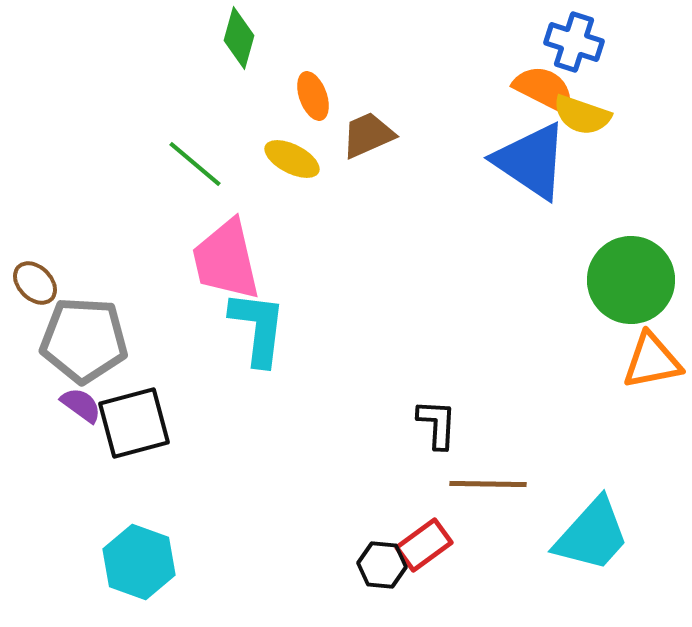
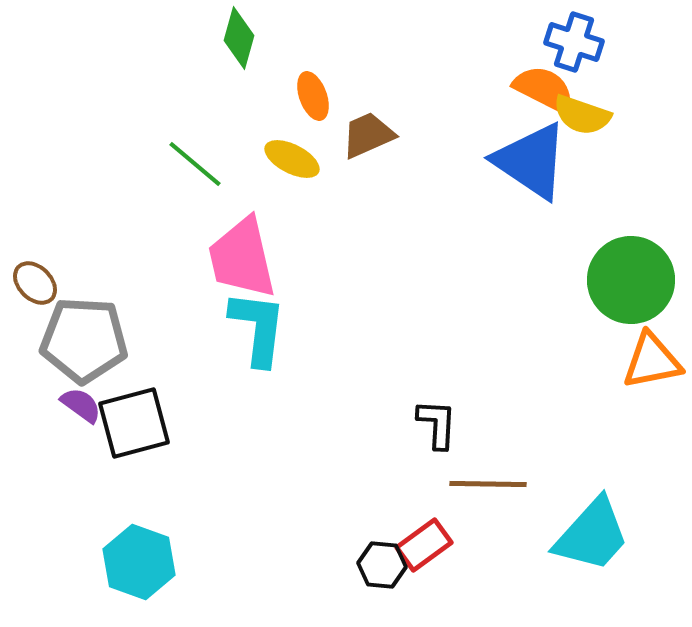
pink trapezoid: moved 16 px right, 2 px up
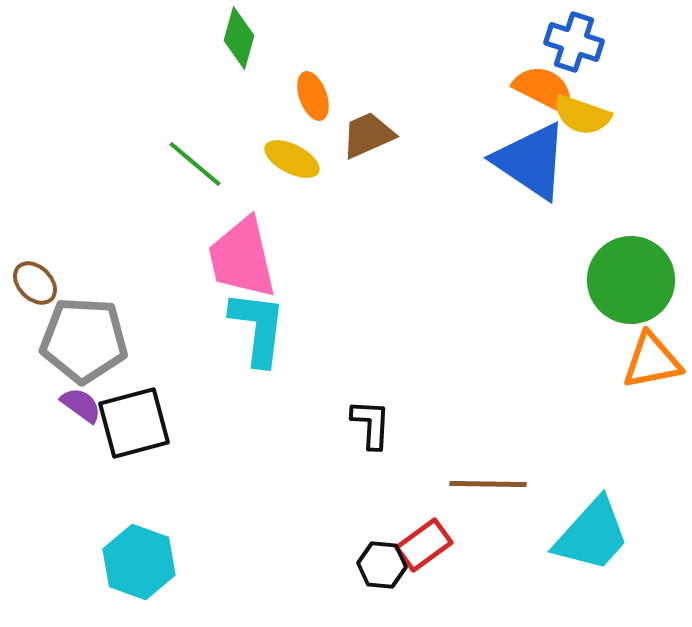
black L-shape: moved 66 px left
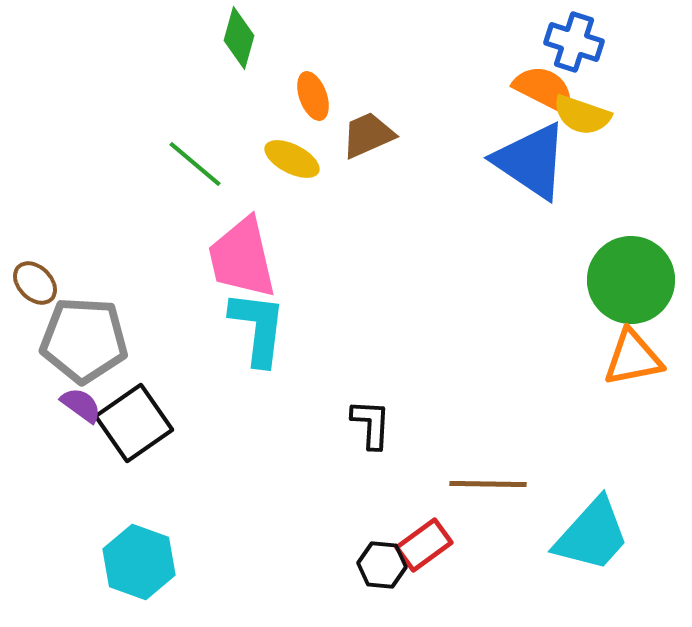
orange triangle: moved 19 px left, 3 px up
black square: rotated 20 degrees counterclockwise
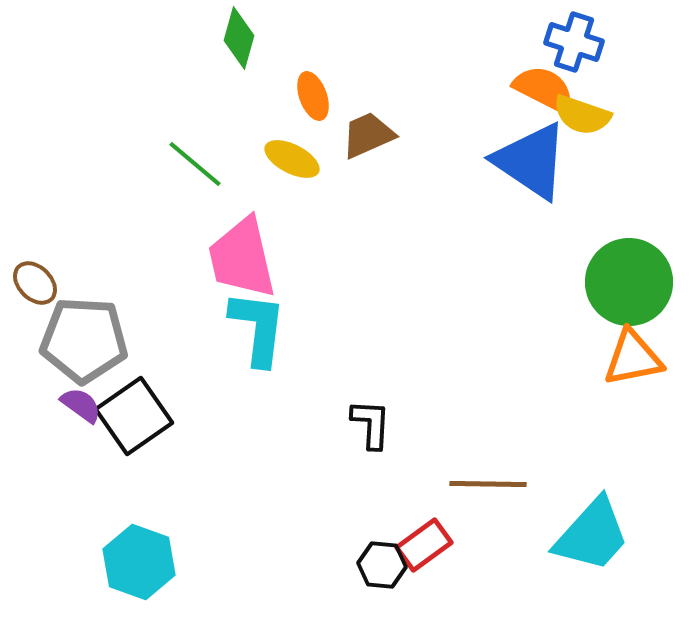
green circle: moved 2 px left, 2 px down
black square: moved 7 px up
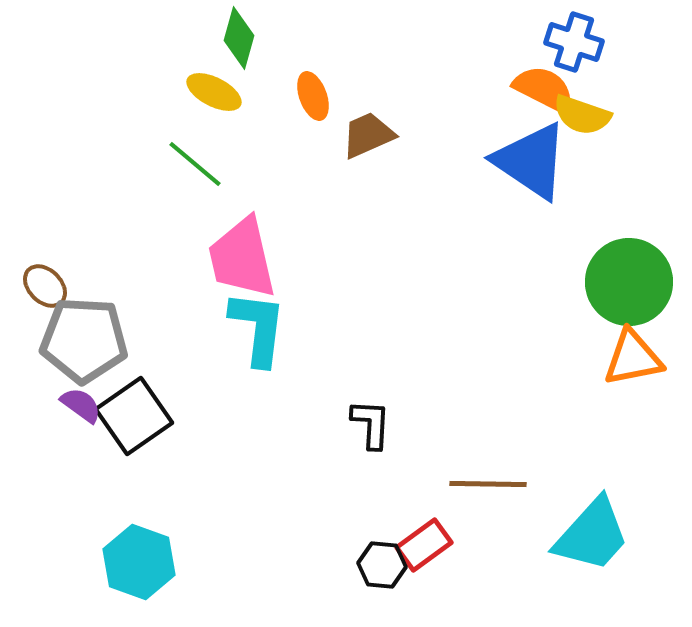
yellow ellipse: moved 78 px left, 67 px up
brown ellipse: moved 10 px right, 3 px down
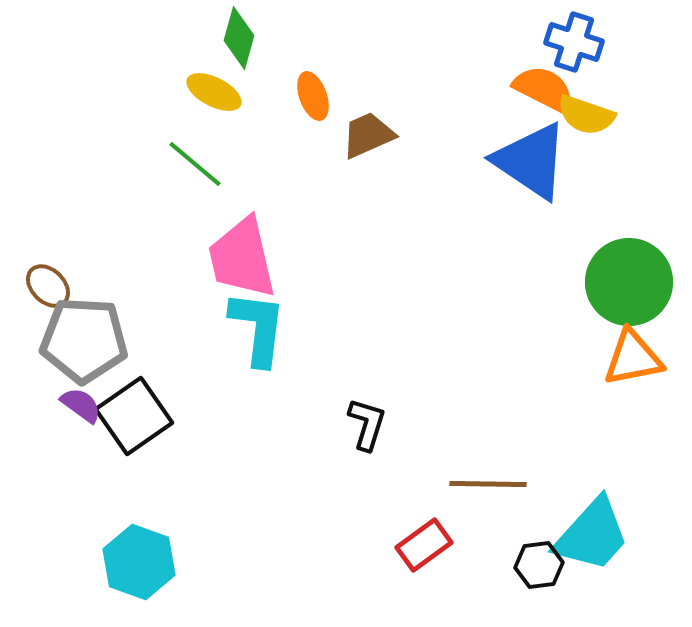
yellow semicircle: moved 4 px right
brown ellipse: moved 3 px right
black L-shape: moved 4 px left; rotated 14 degrees clockwise
black hexagon: moved 157 px right; rotated 12 degrees counterclockwise
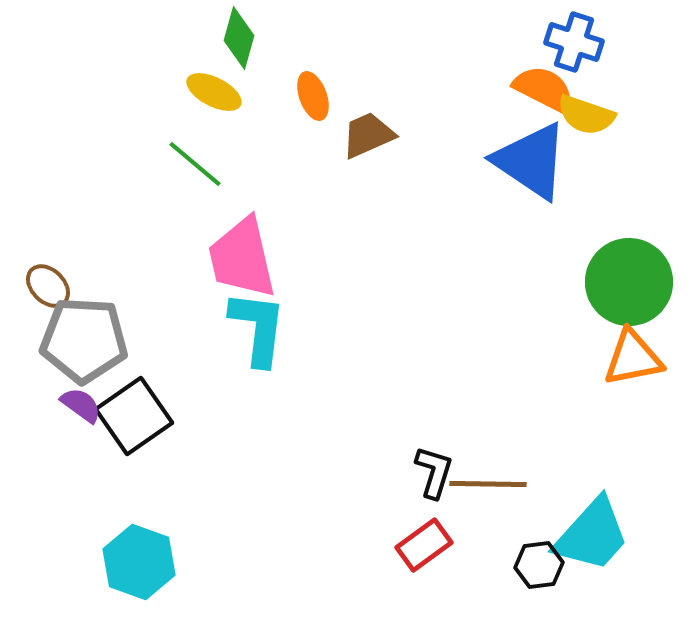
black L-shape: moved 67 px right, 48 px down
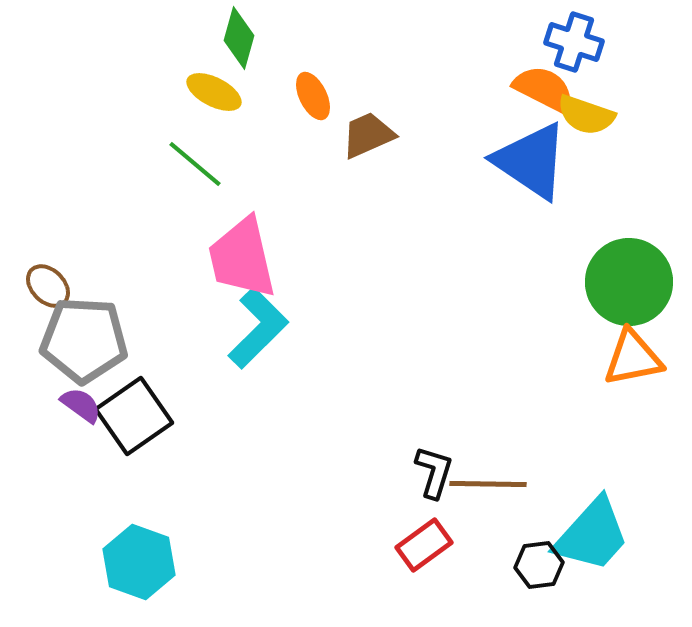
orange ellipse: rotated 6 degrees counterclockwise
cyan L-shape: rotated 38 degrees clockwise
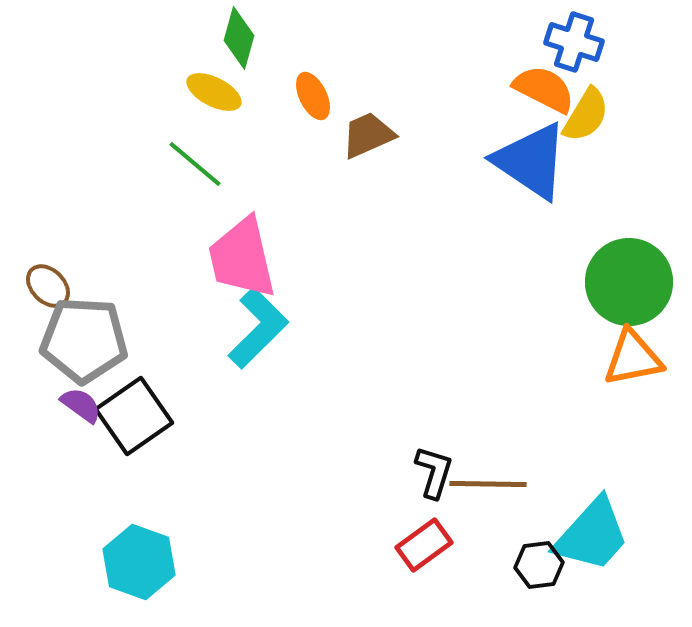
yellow semicircle: rotated 78 degrees counterclockwise
